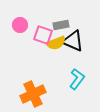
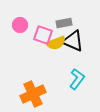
gray rectangle: moved 3 px right, 2 px up
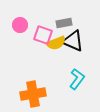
orange cross: rotated 15 degrees clockwise
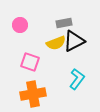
pink square: moved 13 px left, 27 px down
black triangle: moved 1 px right; rotated 50 degrees counterclockwise
